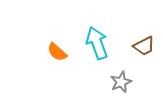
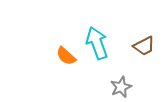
orange semicircle: moved 9 px right, 4 px down
gray star: moved 5 px down
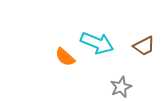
cyan arrow: rotated 132 degrees clockwise
orange semicircle: moved 1 px left, 1 px down
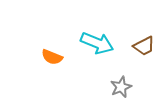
orange semicircle: moved 13 px left; rotated 20 degrees counterclockwise
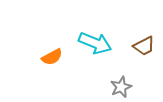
cyan arrow: moved 2 px left
orange semicircle: rotated 50 degrees counterclockwise
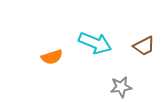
orange semicircle: rotated 10 degrees clockwise
gray star: rotated 15 degrees clockwise
